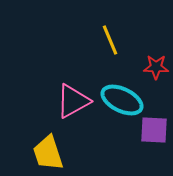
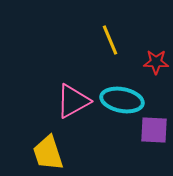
red star: moved 5 px up
cyan ellipse: rotated 15 degrees counterclockwise
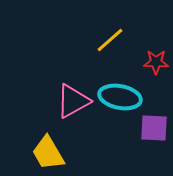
yellow line: rotated 72 degrees clockwise
cyan ellipse: moved 2 px left, 3 px up
purple square: moved 2 px up
yellow trapezoid: rotated 12 degrees counterclockwise
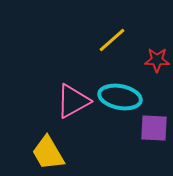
yellow line: moved 2 px right
red star: moved 1 px right, 2 px up
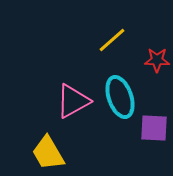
cyan ellipse: rotated 60 degrees clockwise
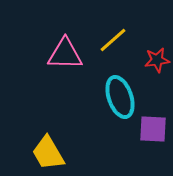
yellow line: moved 1 px right
red star: rotated 10 degrees counterclockwise
pink triangle: moved 8 px left, 47 px up; rotated 30 degrees clockwise
purple square: moved 1 px left, 1 px down
